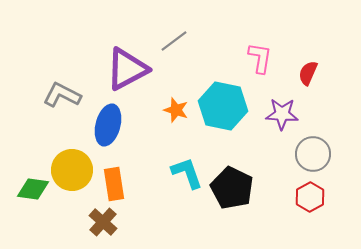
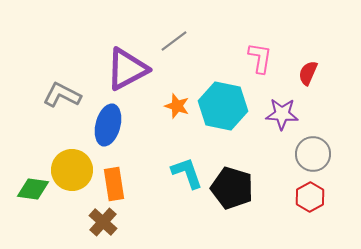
orange star: moved 1 px right, 4 px up
black pentagon: rotated 9 degrees counterclockwise
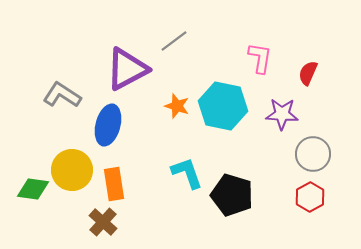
gray L-shape: rotated 6 degrees clockwise
black pentagon: moved 7 px down
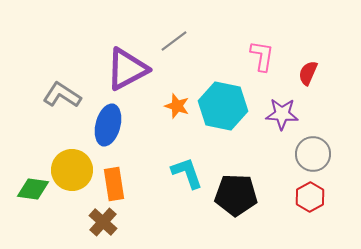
pink L-shape: moved 2 px right, 2 px up
black pentagon: moved 4 px right; rotated 15 degrees counterclockwise
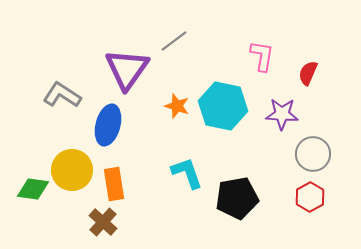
purple triangle: rotated 27 degrees counterclockwise
black pentagon: moved 1 px right, 3 px down; rotated 12 degrees counterclockwise
